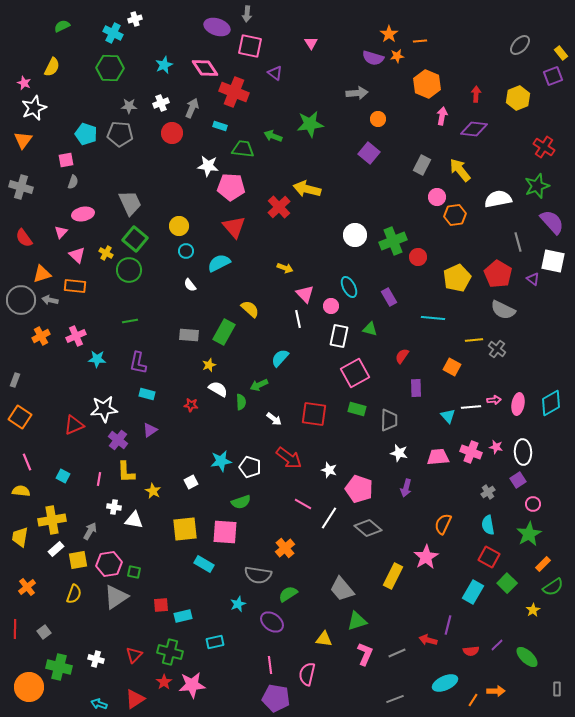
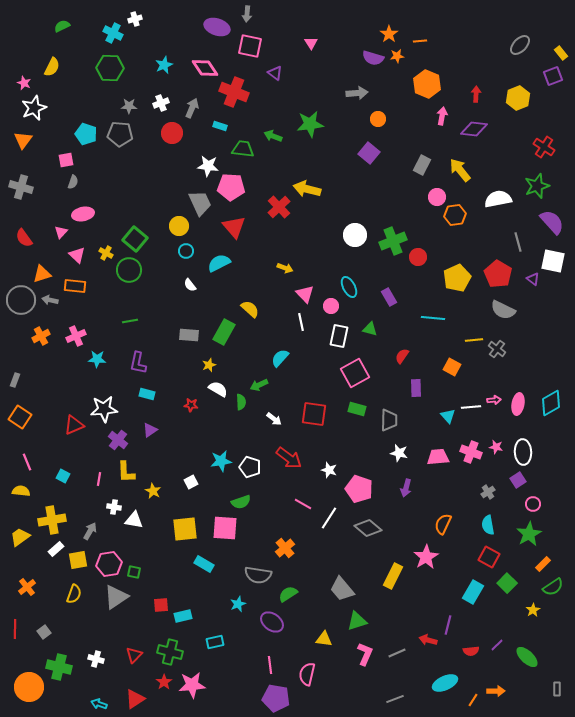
gray trapezoid at (130, 203): moved 70 px right
white line at (298, 319): moved 3 px right, 3 px down
pink square at (225, 532): moved 4 px up
yellow trapezoid at (20, 537): rotated 45 degrees clockwise
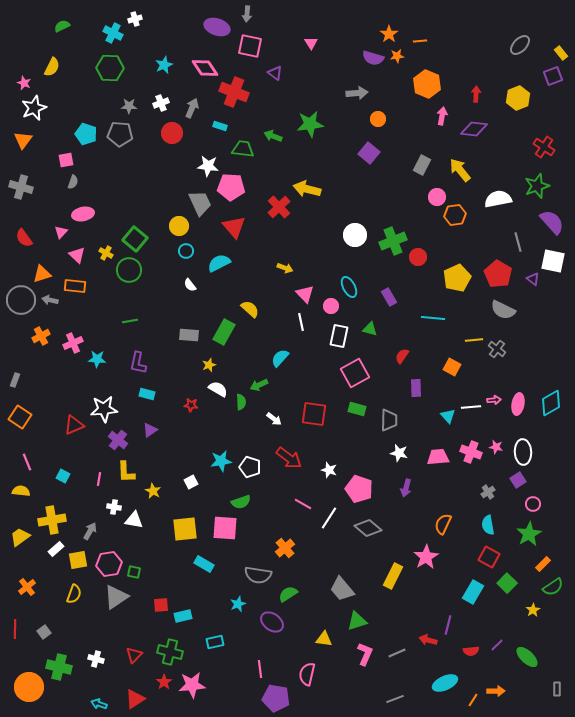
pink cross at (76, 336): moved 3 px left, 7 px down
pink line at (270, 665): moved 10 px left, 4 px down
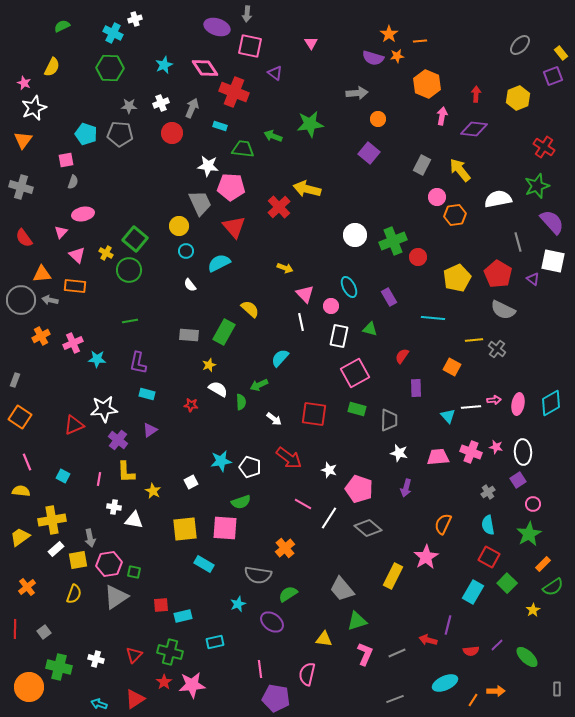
orange triangle at (42, 274): rotated 12 degrees clockwise
gray arrow at (90, 531): moved 7 px down; rotated 138 degrees clockwise
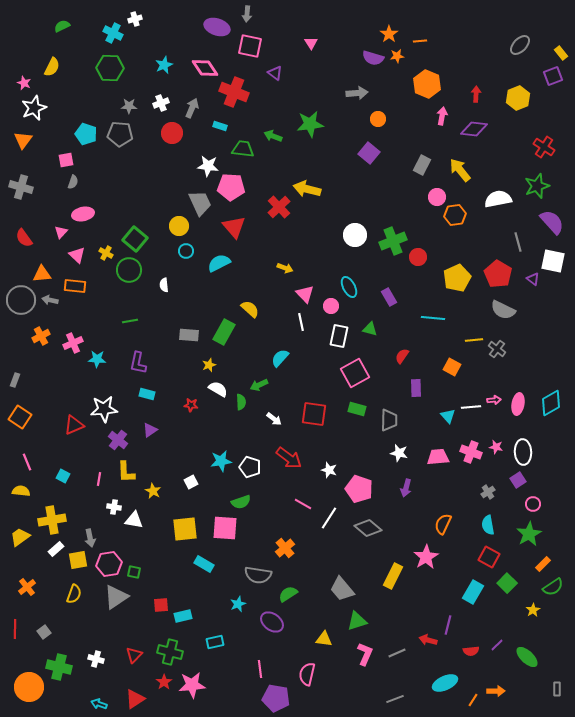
white semicircle at (190, 285): moved 26 px left; rotated 32 degrees clockwise
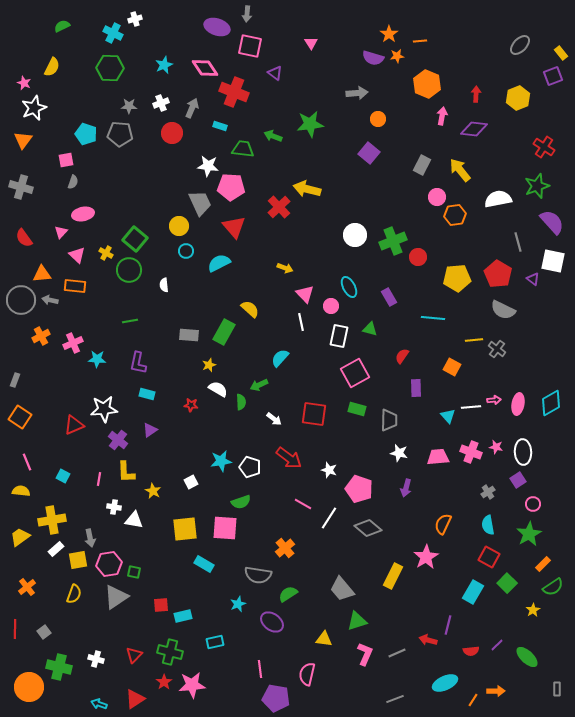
yellow pentagon at (457, 278): rotated 20 degrees clockwise
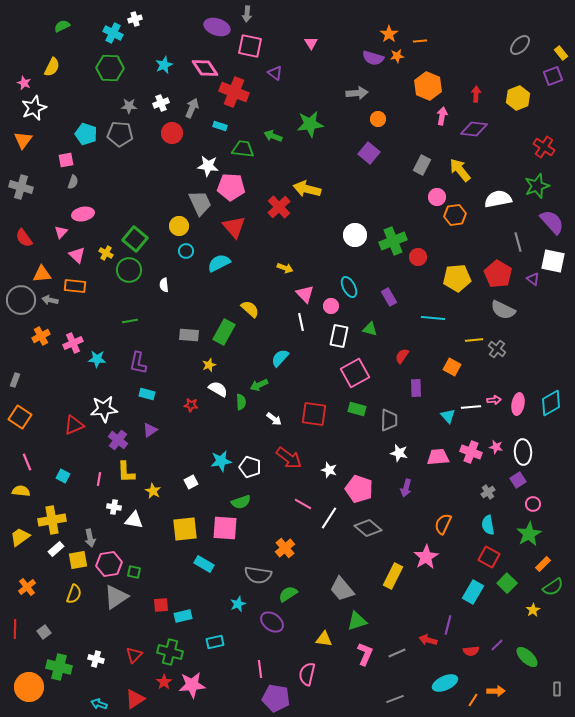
orange hexagon at (427, 84): moved 1 px right, 2 px down
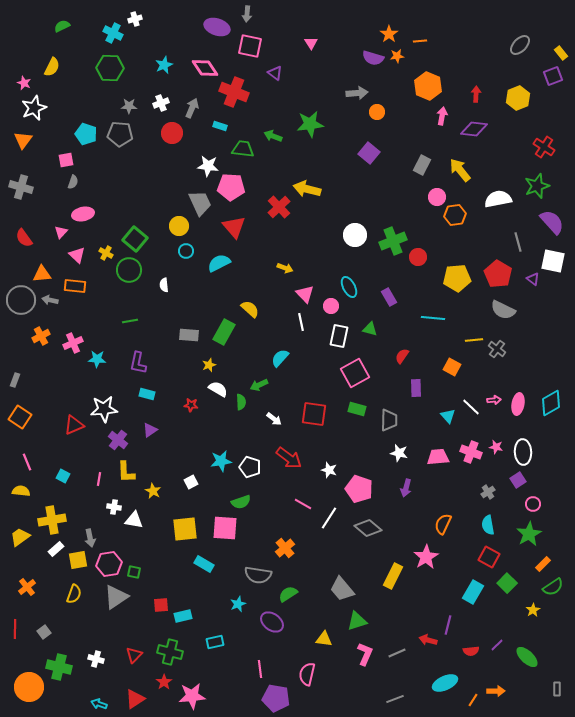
orange circle at (378, 119): moved 1 px left, 7 px up
white line at (471, 407): rotated 48 degrees clockwise
pink star at (192, 685): moved 11 px down
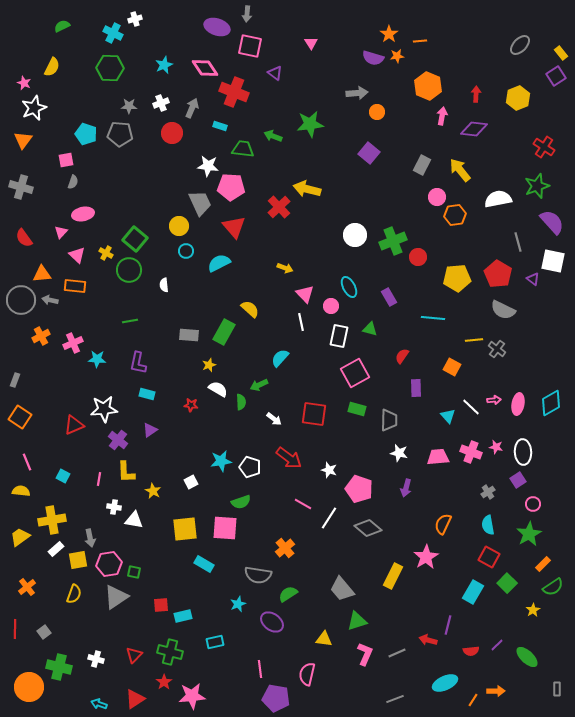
purple square at (553, 76): moved 3 px right; rotated 12 degrees counterclockwise
